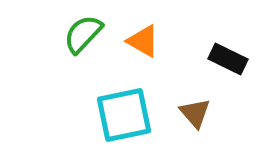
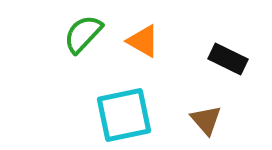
brown triangle: moved 11 px right, 7 px down
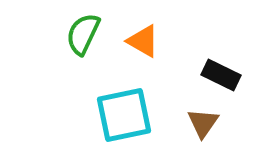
green semicircle: rotated 18 degrees counterclockwise
black rectangle: moved 7 px left, 16 px down
brown triangle: moved 3 px left, 3 px down; rotated 16 degrees clockwise
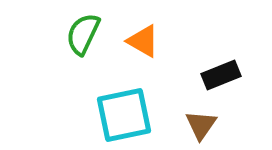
black rectangle: rotated 48 degrees counterclockwise
brown triangle: moved 2 px left, 2 px down
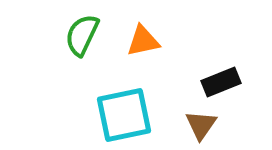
green semicircle: moved 1 px left, 1 px down
orange triangle: rotated 42 degrees counterclockwise
black rectangle: moved 7 px down
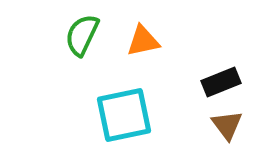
brown triangle: moved 26 px right; rotated 12 degrees counterclockwise
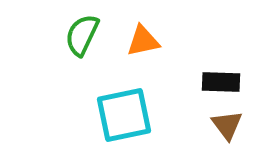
black rectangle: rotated 24 degrees clockwise
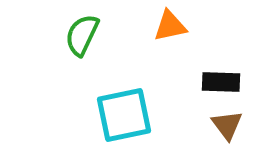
orange triangle: moved 27 px right, 15 px up
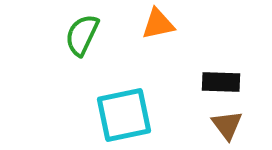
orange triangle: moved 12 px left, 2 px up
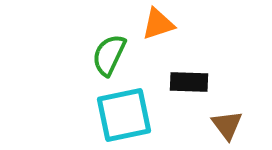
orange triangle: rotated 6 degrees counterclockwise
green semicircle: moved 27 px right, 20 px down
black rectangle: moved 32 px left
